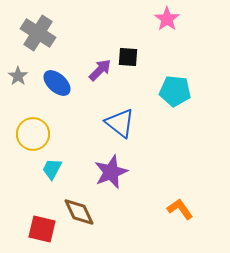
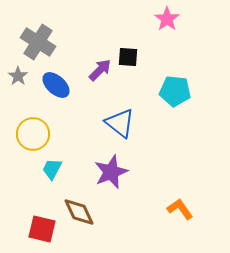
gray cross: moved 9 px down
blue ellipse: moved 1 px left, 2 px down
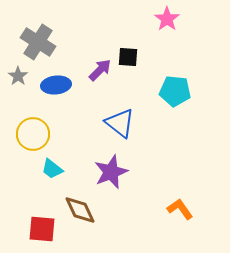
blue ellipse: rotated 48 degrees counterclockwise
cyan trapezoid: rotated 80 degrees counterclockwise
brown diamond: moved 1 px right, 2 px up
red square: rotated 8 degrees counterclockwise
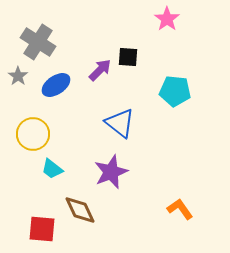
blue ellipse: rotated 28 degrees counterclockwise
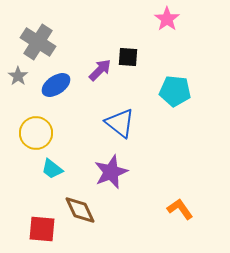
yellow circle: moved 3 px right, 1 px up
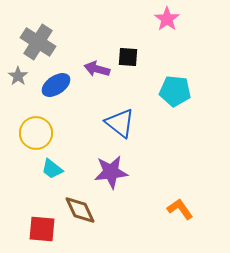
purple arrow: moved 3 px left, 1 px up; rotated 120 degrees counterclockwise
purple star: rotated 16 degrees clockwise
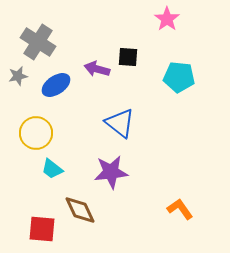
gray star: rotated 24 degrees clockwise
cyan pentagon: moved 4 px right, 14 px up
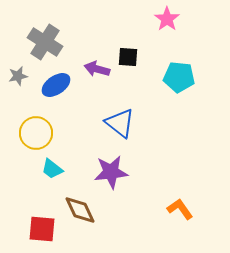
gray cross: moved 7 px right
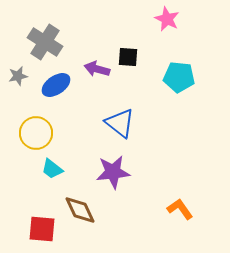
pink star: rotated 10 degrees counterclockwise
purple star: moved 2 px right
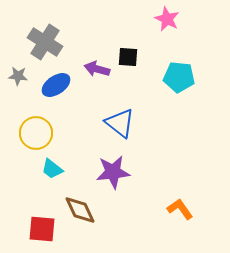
gray star: rotated 18 degrees clockwise
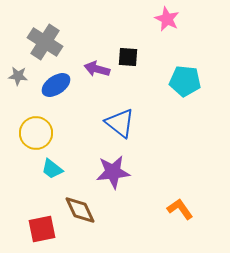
cyan pentagon: moved 6 px right, 4 px down
red square: rotated 16 degrees counterclockwise
